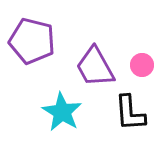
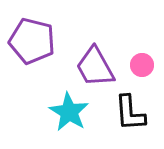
cyan star: moved 7 px right
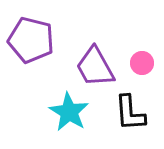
purple pentagon: moved 1 px left, 1 px up
pink circle: moved 2 px up
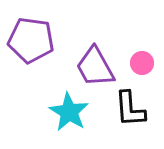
purple pentagon: rotated 6 degrees counterclockwise
black L-shape: moved 4 px up
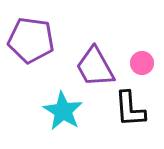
cyan star: moved 6 px left, 1 px up
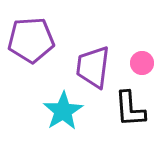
purple pentagon: rotated 12 degrees counterclockwise
purple trapezoid: moved 2 px left; rotated 36 degrees clockwise
cyan star: rotated 9 degrees clockwise
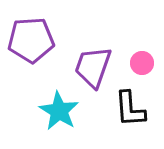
purple trapezoid: rotated 12 degrees clockwise
cyan star: moved 4 px left; rotated 9 degrees counterclockwise
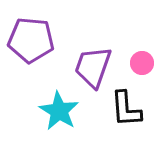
purple pentagon: rotated 9 degrees clockwise
black L-shape: moved 4 px left
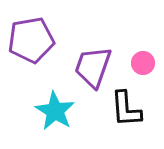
purple pentagon: rotated 15 degrees counterclockwise
pink circle: moved 1 px right
cyan star: moved 4 px left
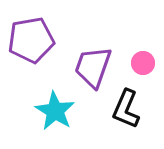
black L-shape: rotated 27 degrees clockwise
